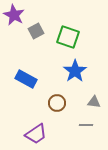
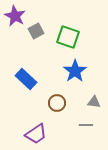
purple star: moved 1 px right, 1 px down
blue rectangle: rotated 15 degrees clockwise
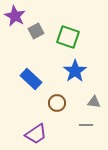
blue rectangle: moved 5 px right
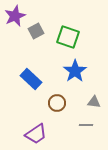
purple star: rotated 20 degrees clockwise
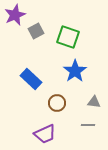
purple star: moved 1 px up
gray line: moved 2 px right
purple trapezoid: moved 9 px right; rotated 10 degrees clockwise
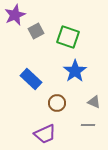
gray triangle: rotated 16 degrees clockwise
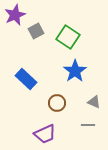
green square: rotated 15 degrees clockwise
blue rectangle: moved 5 px left
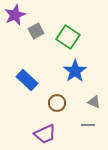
blue rectangle: moved 1 px right, 1 px down
